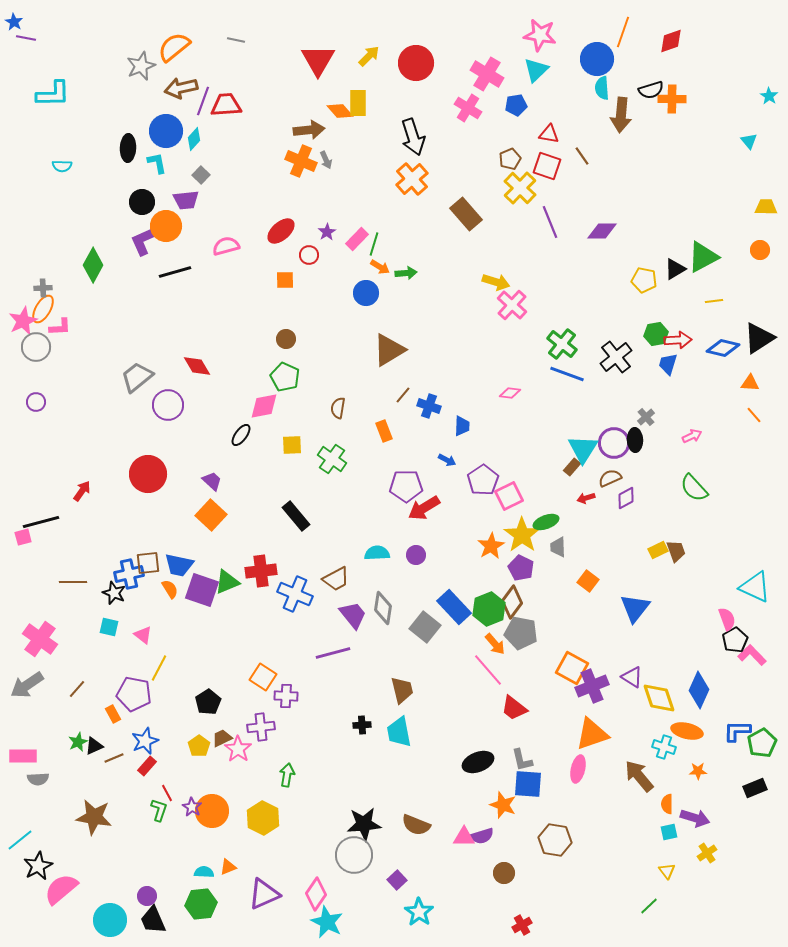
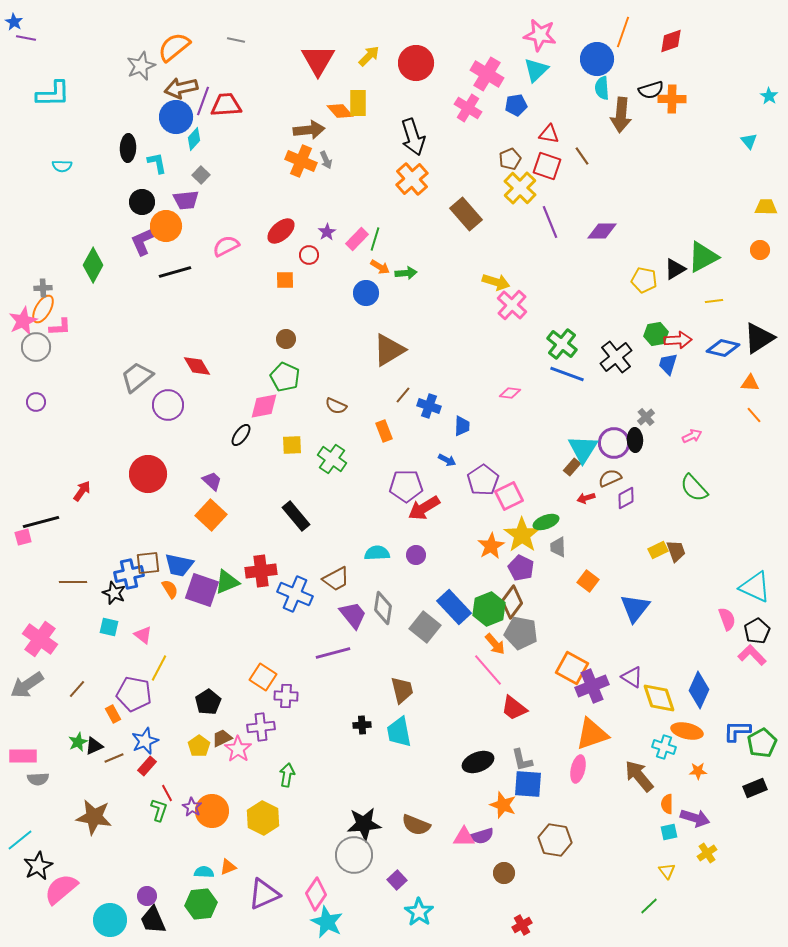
blue circle at (166, 131): moved 10 px right, 14 px up
green line at (374, 244): moved 1 px right, 5 px up
pink semicircle at (226, 246): rotated 12 degrees counterclockwise
brown semicircle at (338, 408): moved 2 px left, 2 px up; rotated 75 degrees counterclockwise
black pentagon at (735, 640): moved 22 px right, 9 px up
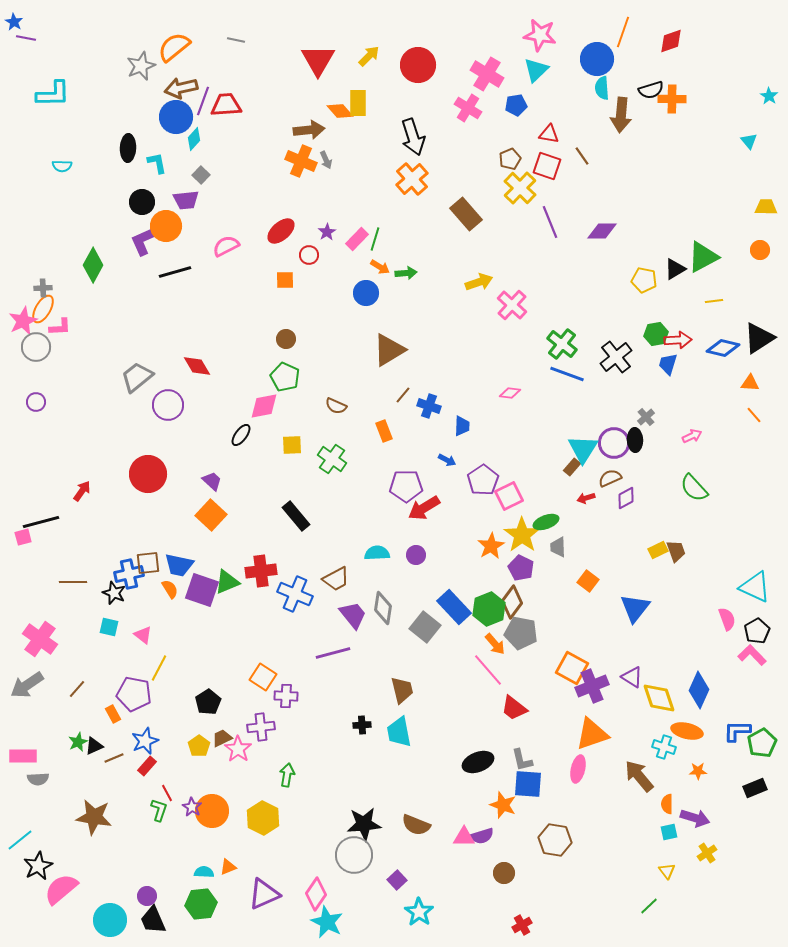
red circle at (416, 63): moved 2 px right, 2 px down
yellow arrow at (496, 282): moved 17 px left; rotated 36 degrees counterclockwise
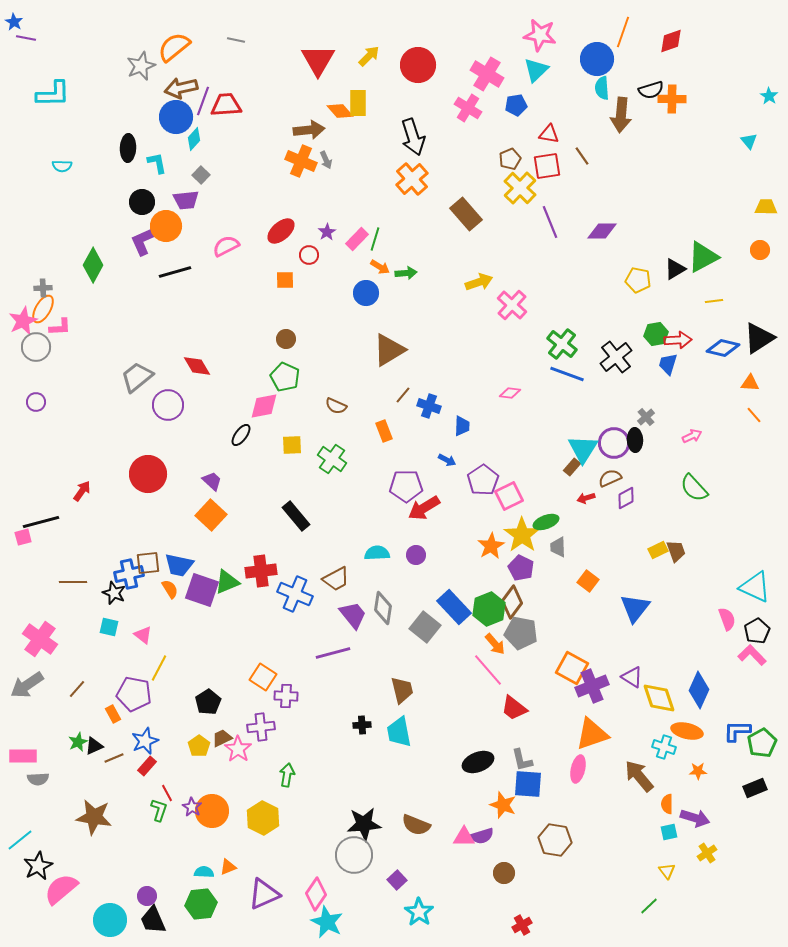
red square at (547, 166): rotated 28 degrees counterclockwise
yellow pentagon at (644, 280): moved 6 px left
